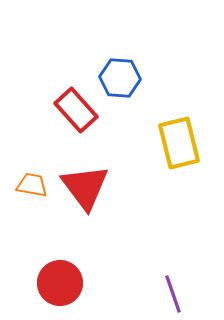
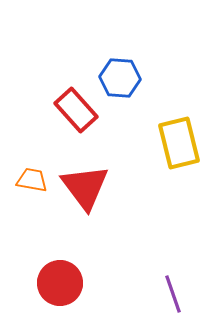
orange trapezoid: moved 5 px up
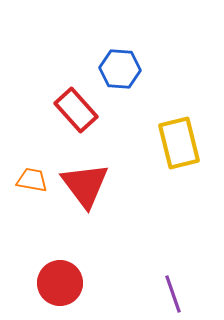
blue hexagon: moved 9 px up
red triangle: moved 2 px up
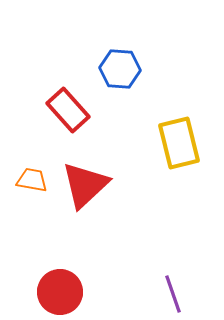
red rectangle: moved 8 px left
red triangle: rotated 24 degrees clockwise
red circle: moved 9 px down
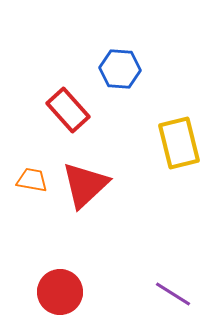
purple line: rotated 39 degrees counterclockwise
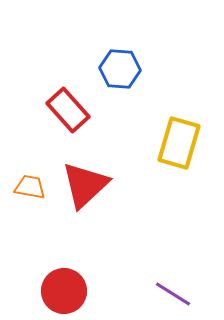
yellow rectangle: rotated 30 degrees clockwise
orange trapezoid: moved 2 px left, 7 px down
red circle: moved 4 px right, 1 px up
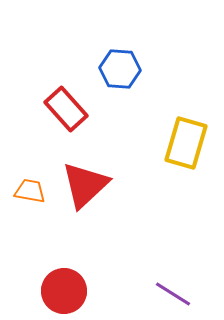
red rectangle: moved 2 px left, 1 px up
yellow rectangle: moved 7 px right
orange trapezoid: moved 4 px down
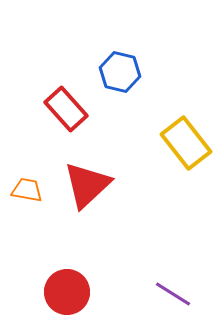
blue hexagon: moved 3 px down; rotated 9 degrees clockwise
yellow rectangle: rotated 54 degrees counterclockwise
red triangle: moved 2 px right
orange trapezoid: moved 3 px left, 1 px up
red circle: moved 3 px right, 1 px down
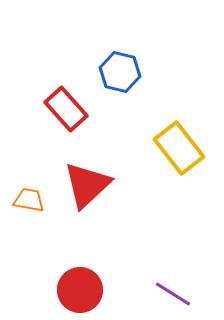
yellow rectangle: moved 7 px left, 5 px down
orange trapezoid: moved 2 px right, 10 px down
red circle: moved 13 px right, 2 px up
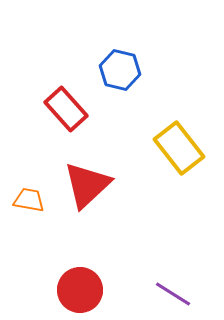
blue hexagon: moved 2 px up
